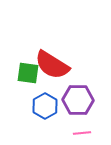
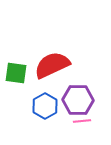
red semicircle: rotated 123 degrees clockwise
green square: moved 12 px left
pink line: moved 12 px up
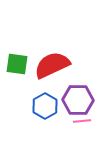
green square: moved 1 px right, 9 px up
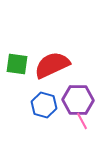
blue hexagon: moved 1 px left, 1 px up; rotated 15 degrees counterclockwise
pink line: rotated 66 degrees clockwise
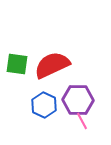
blue hexagon: rotated 10 degrees clockwise
